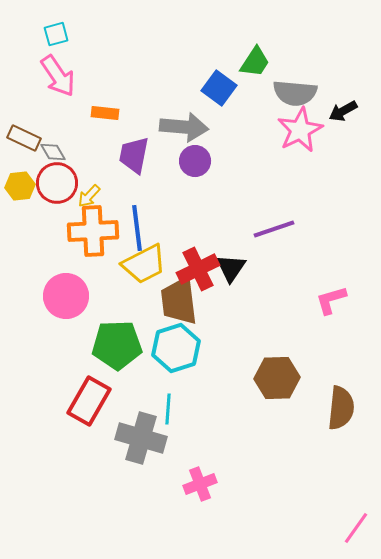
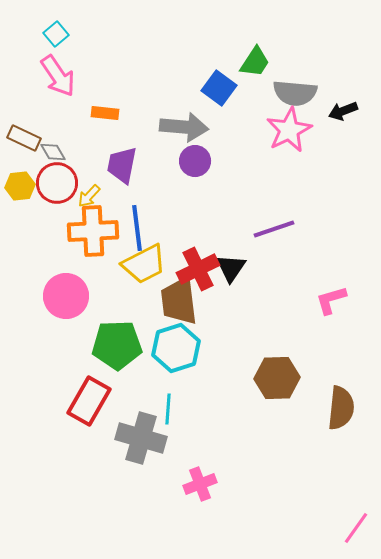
cyan square: rotated 25 degrees counterclockwise
black arrow: rotated 8 degrees clockwise
pink star: moved 11 px left
purple trapezoid: moved 12 px left, 10 px down
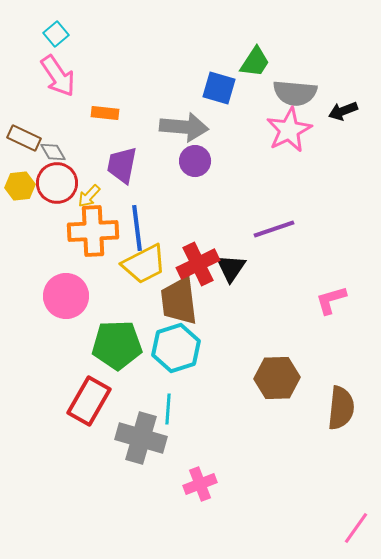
blue square: rotated 20 degrees counterclockwise
red cross: moved 5 px up
